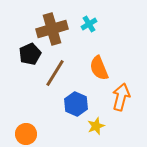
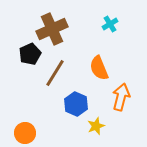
cyan cross: moved 21 px right
brown cross: rotated 8 degrees counterclockwise
orange circle: moved 1 px left, 1 px up
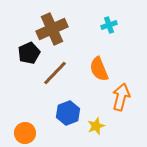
cyan cross: moved 1 px left, 1 px down; rotated 14 degrees clockwise
black pentagon: moved 1 px left, 1 px up
orange semicircle: moved 1 px down
brown line: rotated 12 degrees clockwise
blue hexagon: moved 8 px left, 9 px down; rotated 15 degrees clockwise
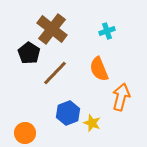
cyan cross: moved 2 px left, 6 px down
brown cross: rotated 28 degrees counterclockwise
black pentagon: rotated 15 degrees counterclockwise
yellow star: moved 4 px left, 3 px up; rotated 30 degrees counterclockwise
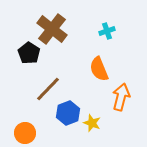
brown line: moved 7 px left, 16 px down
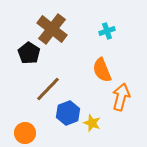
orange semicircle: moved 3 px right, 1 px down
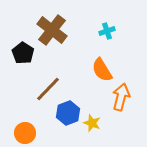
brown cross: moved 1 px down
black pentagon: moved 6 px left
orange semicircle: rotated 10 degrees counterclockwise
